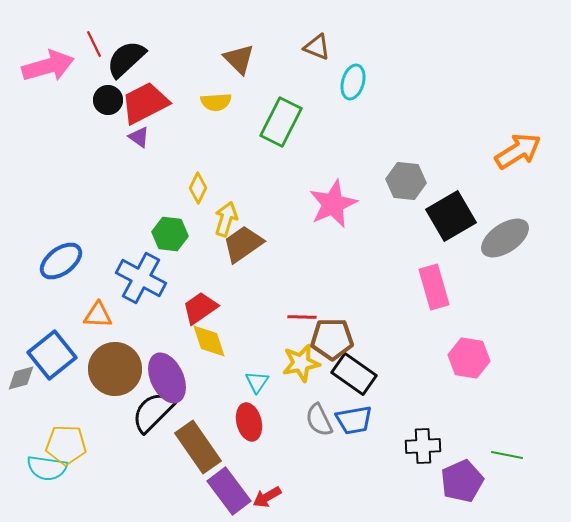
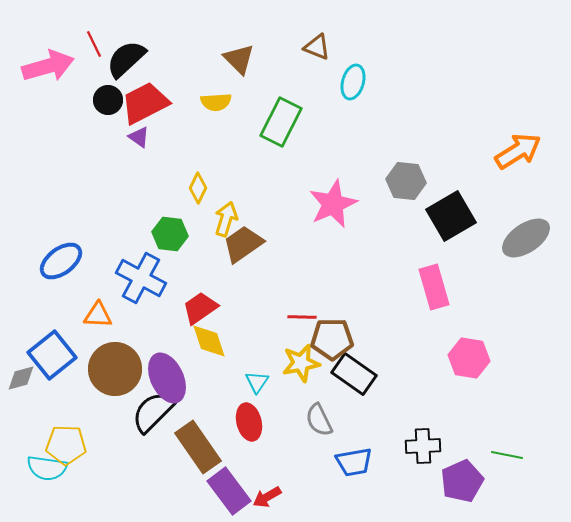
gray ellipse at (505, 238): moved 21 px right
blue trapezoid at (354, 420): moved 42 px down
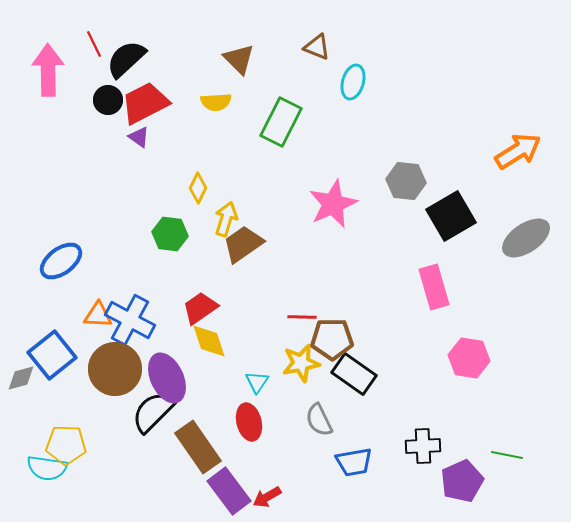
pink arrow at (48, 66): moved 4 px down; rotated 75 degrees counterclockwise
blue cross at (141, 278): moved 11 px left, 42 px down
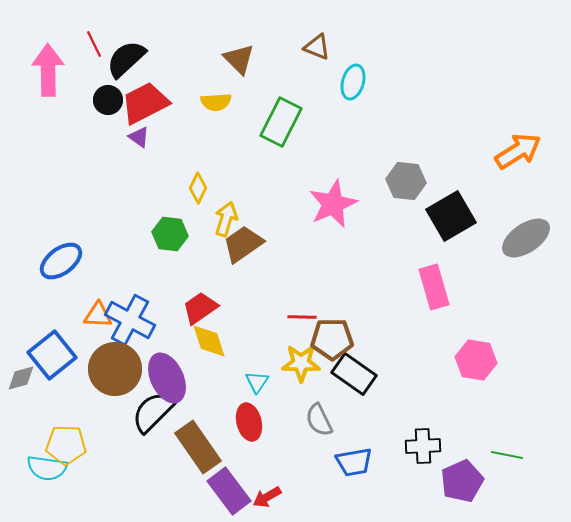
pink hexagon at (469, 358): moved 7 px right, 2 px down
yellow star at (301, 363): rotated 12 degrees clockwise
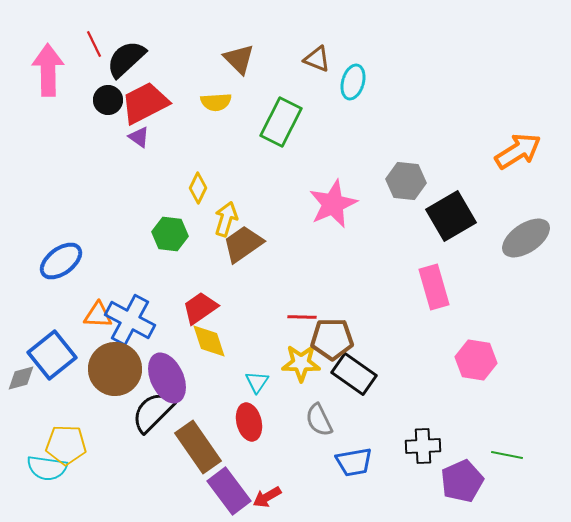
brown triangle at (317, 47): moved 12 px down
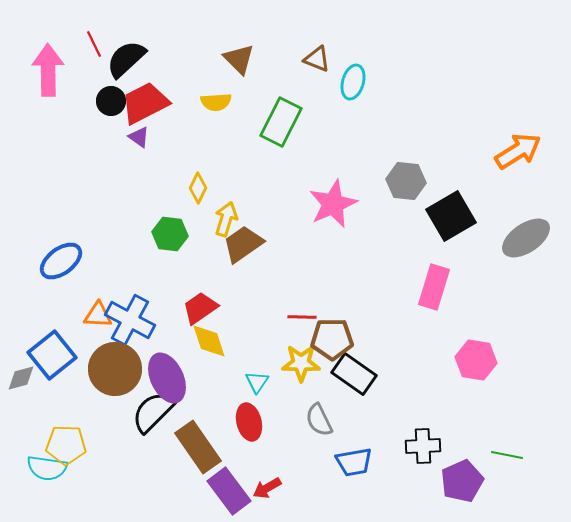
black circle at (108, 100): moved 3 px right, 1 px down
pink rectangle at (434, 287): rotated 33 degrees clockwise
red arrow at (267, 497): moved 9 px up
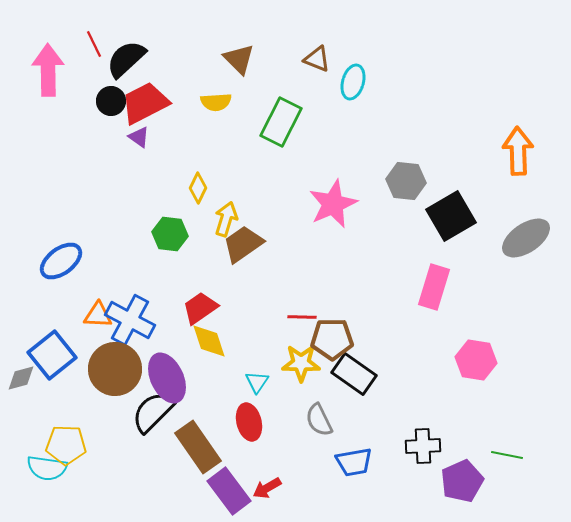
orange arrow at (518, 151): rotated 60 degrees counterclockwise
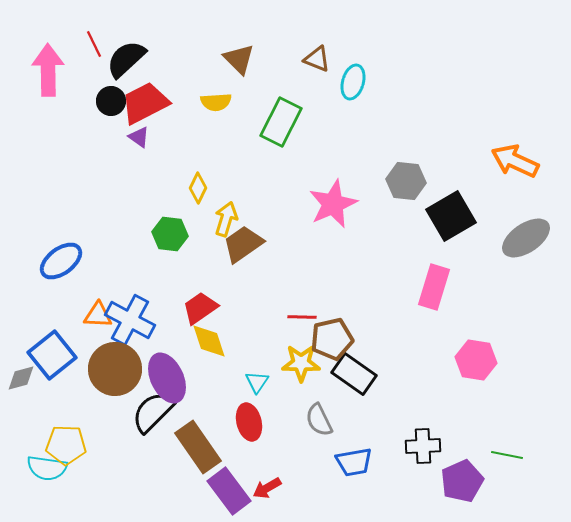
orange arrow at (518, 151): moved 3 px left, 10 px down; rotated 63 degrees counterclockwise
brown pentagon at (332, 339): rotated 12 degrees counterclockwise
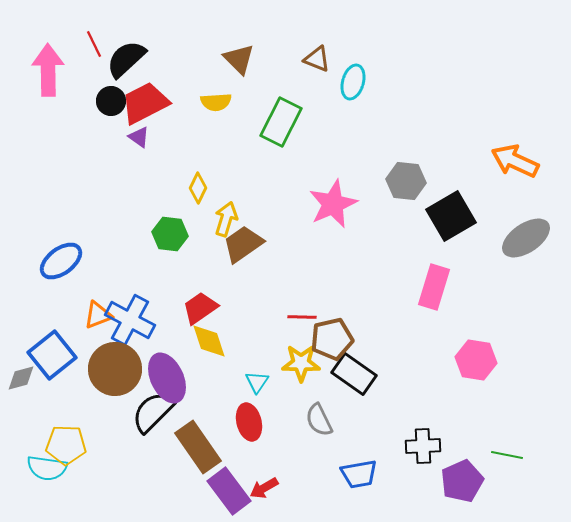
orange triangle at (98, 315): rotated 24 degrees counterclockwise
blue trapezoid at (354, 462): moved 5 px right, 12 px down
red arrow at (267, 488): moved 3 px left
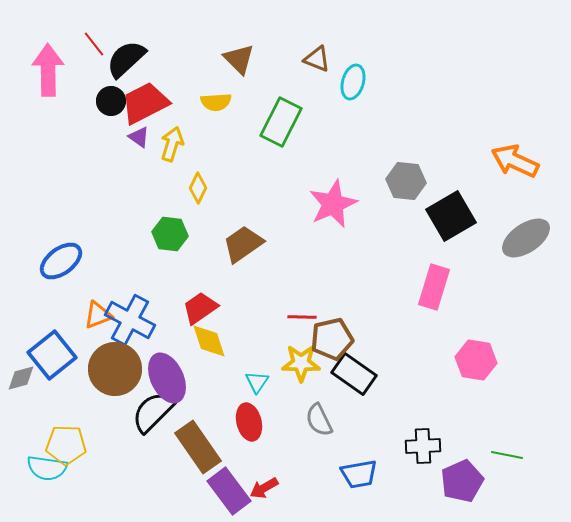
red line at (94, 44): rotated 12 degrees counterclockwise
yellow arrow at (226, 219): moved 54 px left, 75 px up
